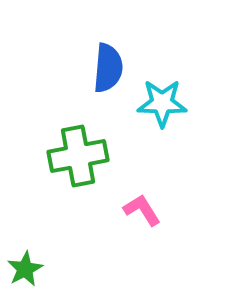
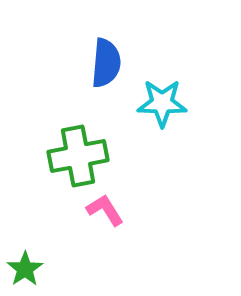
blue semicircle: moved 2 px left, 5 px up
pink L-shape: moved 37 px left
green star: rotated 6 degrees counterclockwise
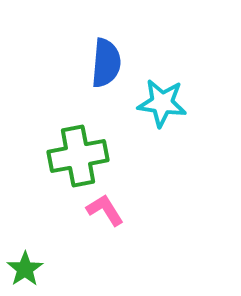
cyan star: rotated 6 degrees clockwise
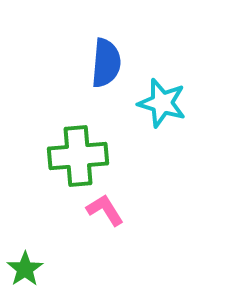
cyan star: rotated 9 degrees clockwise
green cross: rotated 6 degrees clockwise
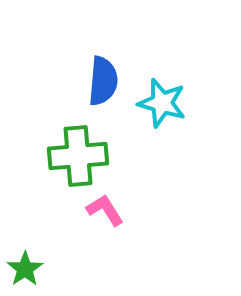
blue semicircle: moved 3 px left, 18 px down
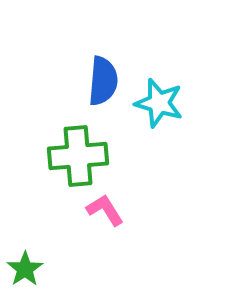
cyan star: moved 3 px left
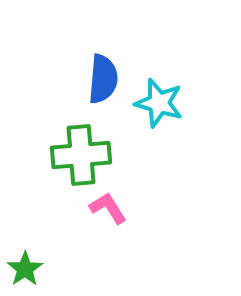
blue semicircle: moved 2 px up
green cross: moved 3 px right, 1 px up
pink L-shape: moved 3 px right, 2 px up
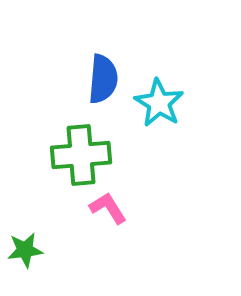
cyan star: rotated 15 degrees clockwise
green star: moved 19 px up; rotated 27 degrees clockwise
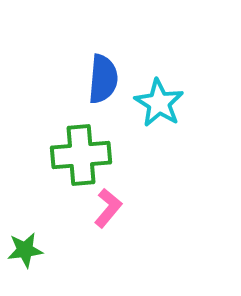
pink L-shape: rotated 72 degrees clockwise
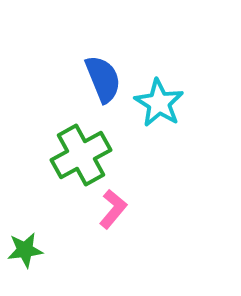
blue semicircle: rotated 27 degrees counterclockwise
green cross: rotated 24 degrees counterclockwise
pink L-shape: moved 5 px right, 1 px down
